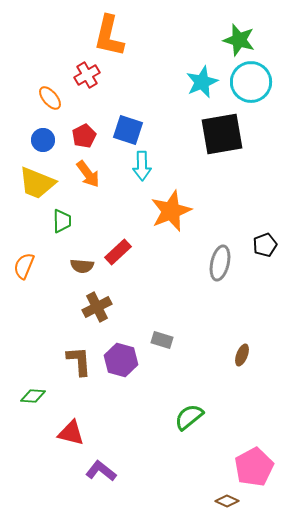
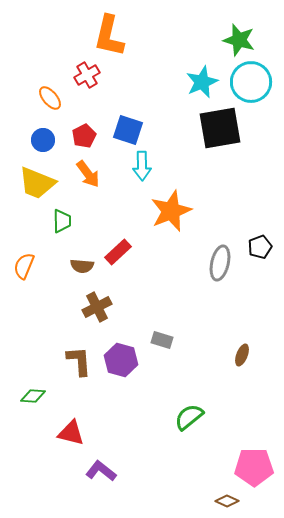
black square: moved 2 px left, 6 px up
black pentagon: moved 5 px left, 2 px down
pink pentagon: rotated 27 degrees clockwise
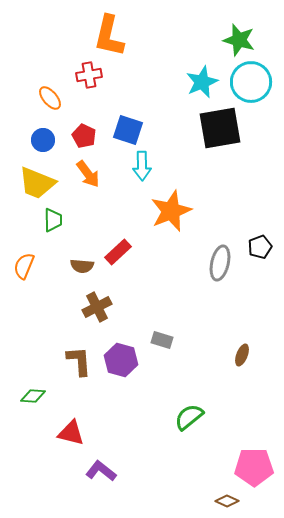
red cross: moved 2 px right; rotated 20 degrees clockwise
red pentagon: rotated 20 degrees counterclockwise
green trapezoid: moved 9 px left, 1 px up
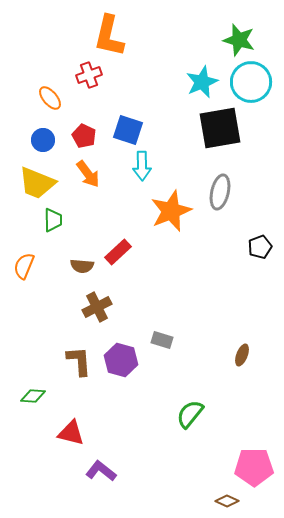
red cross: rotated 10 degrees counterclockwise
gray ellipse: moved 71 px up
green semicircle: moved 1 px right, 3 px up; rotated 12 degrees counterclockwise
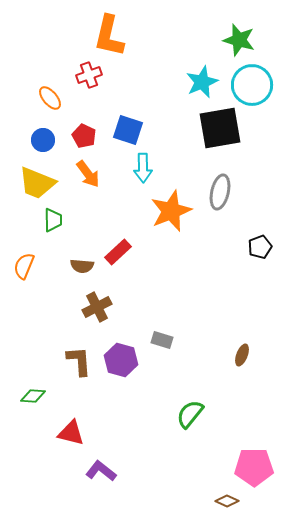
cyan circle: moved 1 px right, 3 px down
cyan arrow: moved 1 px right, 2 px down
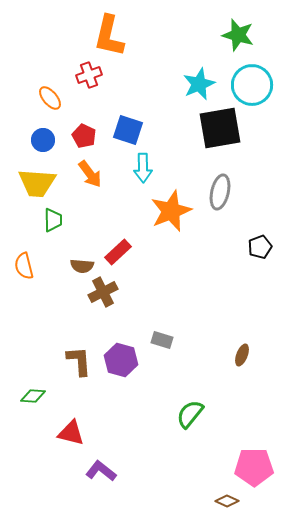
green star: moved 1 px left, 5 px up
cyan star: moved 3 px left, 2 px down
orange arrow: moved 2 px right
yellow trapezoid: rotated 18 degrees counterclockwise
orange semicircle: rotated 36 degrees counterclockwise
brown cross: moved 6 px right, 15 px up
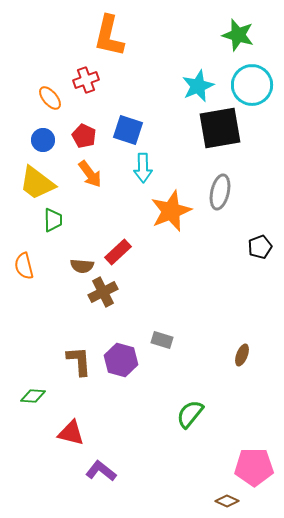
red cross: moved 3 px left, 5 px down
cyan star: moved 1 px left, 2 px down
yellow trapezoid: rotated 33 degrees clockwise
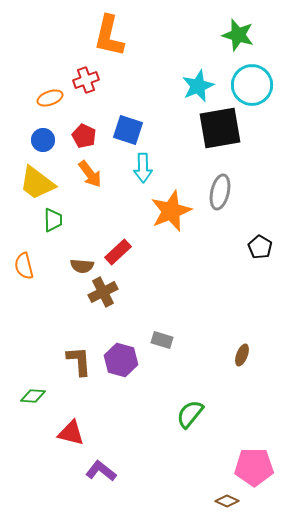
orange ellipse: rotated 70 degrees counterclockwise
black pentagon: rotated 20 degrees counterclockwise
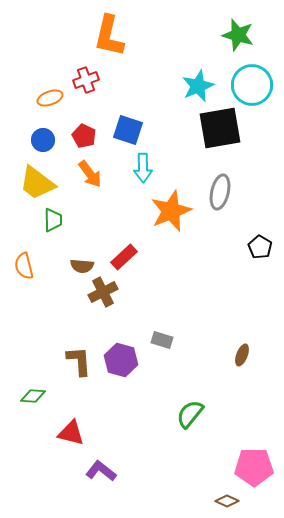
red rectangle: moved 6 px right, 5 px down
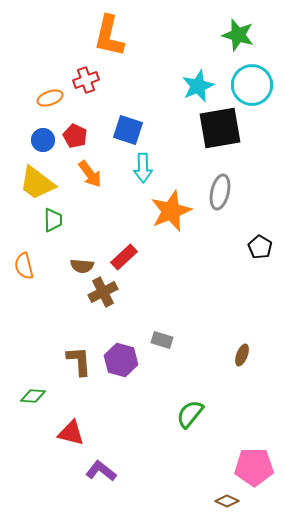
red pentagon: moved 9 px left
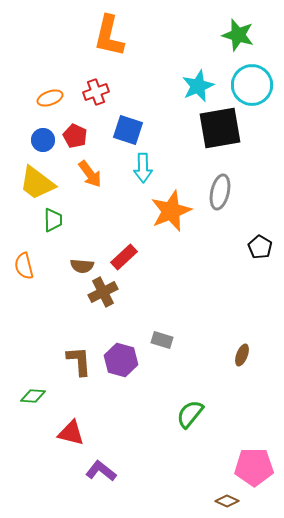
red cross: moved 10 px right, 12 px down
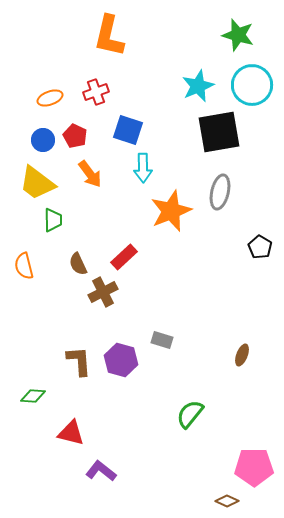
black square: moved 1 px left, 4 px down
brown semicircle: moved 4 px left, 2 px up; rotated 60 degrees clockwise
